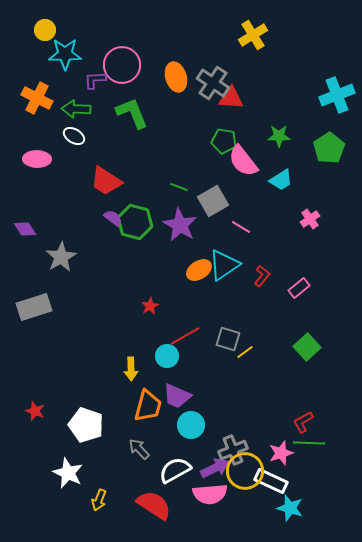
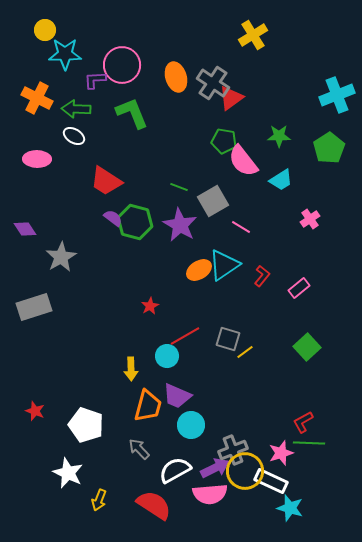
red triangle at (231, 98): rotated 40 degrees counterclockwise
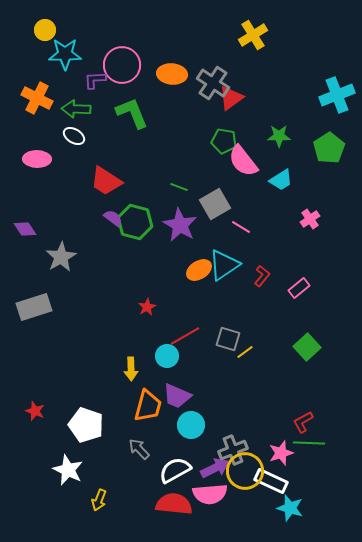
orange ellipse at (176, 77): moved 4 px left, 3 px up; rotated 68 degrees counterclockwise
gray square at (213, 201): moved 2 px right, 3 px down
red star at (150, 306): moved 3 px left, 1 px down
white star at (68, 473): moved 3 px up
red semicircle at (154, 505): moved 20 px right, 1 px up; rotated 27 degrees counterclockwise
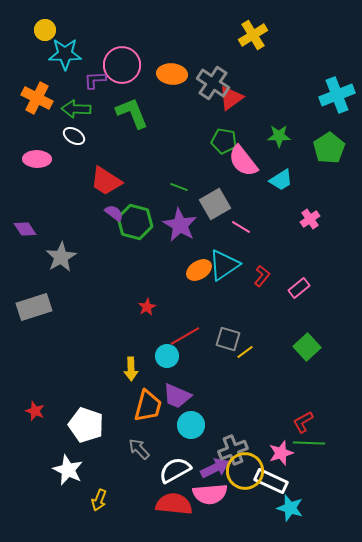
purple semicircle at (113, 218): moved 1 px right, 5 px up
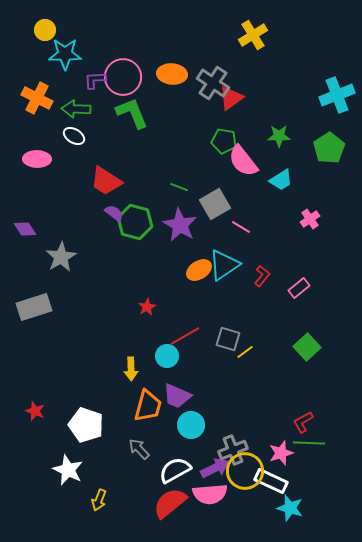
pink circle at (122, 65): moved 1 px right, 12 px down
red semicircle at (174, 504): moved 4 px left, 1 px up; rotated 45 degrees counterclockwise
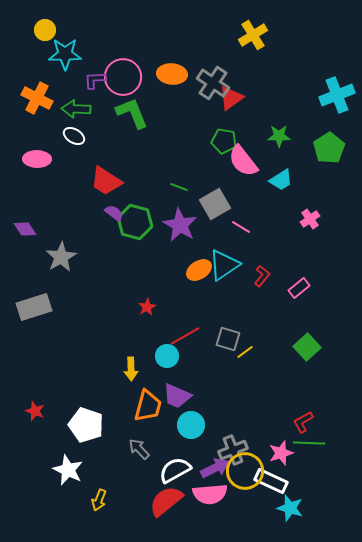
red semicircle at (170, 503): moved 4 px left, 2 px up
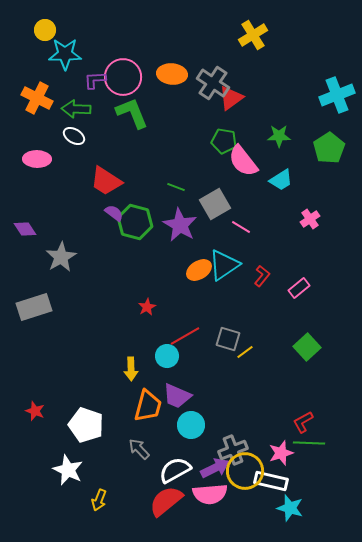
green line at (179, 187): moved 3 px left
white rectangle at (271, 481): rotated 12 degrees counterclockwise
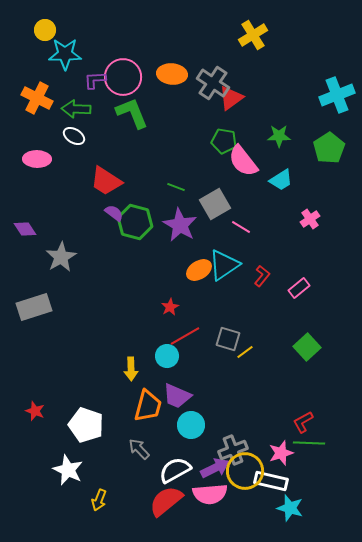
red star at (147, 307): moved 23 px right
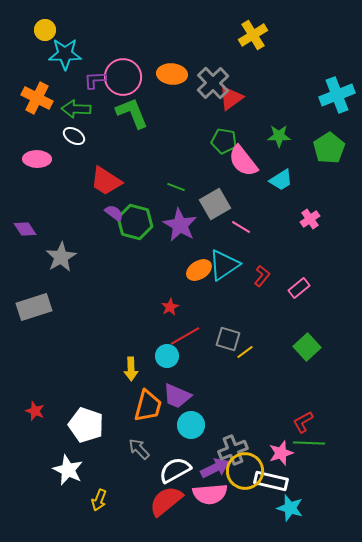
gray cross at (213, 83): rotated 12 degrees clockwise
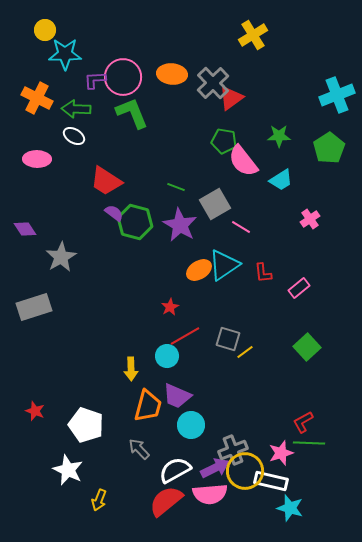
red L-shape at (262, 276): moved 1 px right, 3 px up; rotated 135 degrees clockwise
